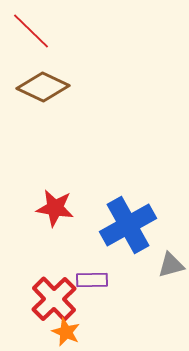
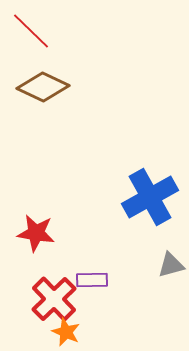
red star: moved 19 px left, 25 px down
blue cross: moved 22 px right, 28 px up
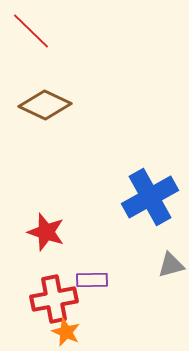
brown diamond: moved 2 px right, 18 px down
red star: moved 10 px right, 1 px up; rotated 9 degrees clockwise
red cross: rotated 33 degrees clockwise
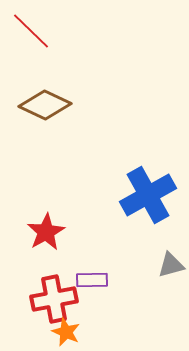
blue cross: moved 2 px left, 2 px up
red star: rotated 24 degrees clockwise
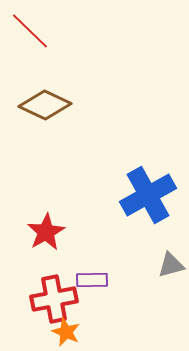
red line: moved 1 px left
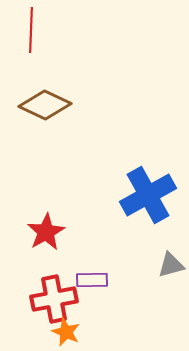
red line: moved 1 px right, 1 px up; rotated 48 degrees clockwise
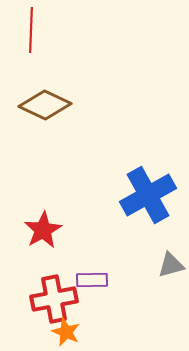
red star: moved 3 px left, 2 px up
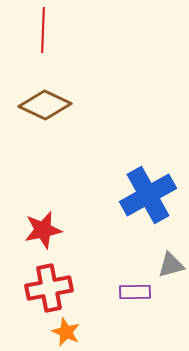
red line: moved 12 px right
red star: rotated 18 degrees clockwise
purple rectangle: moved 43 px right, 12 px down
red cross: moved 5 px left, 11 px up
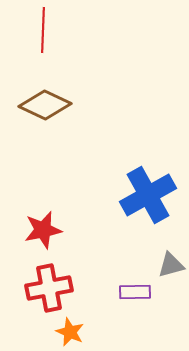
orange star: moved 4 px right
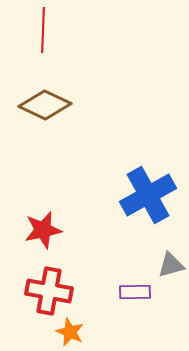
red cross: moved 3 px down; rotated 21 degrees clockwise
